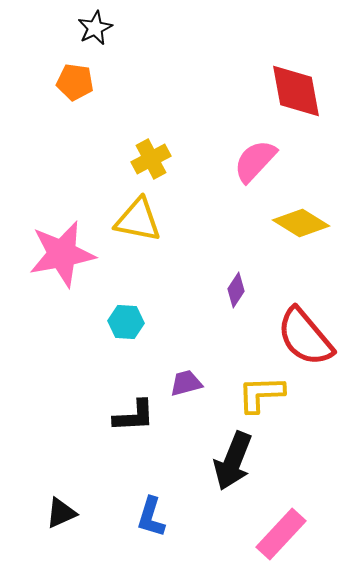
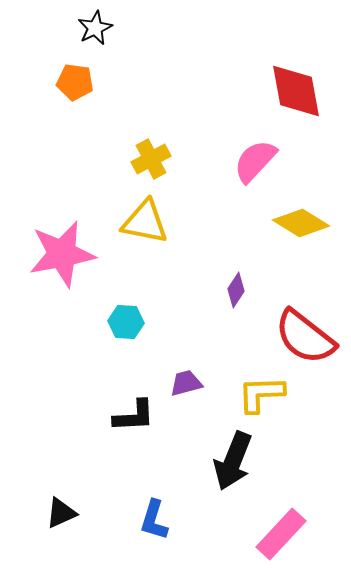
yellow triangle: moved 7 px right, 2 px down
red semicircle: rotated 12 degrees counterclockwise
blue L-shape: moved 3 px right, 3 px down
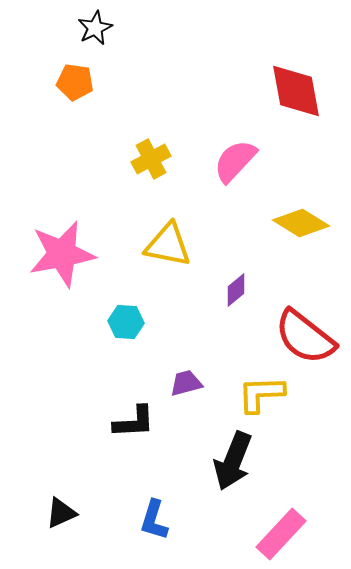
pink semicircle: moved 20 px left
yellow triangle: moved 23 px right, 23 px down
purple diamond: rotated 16 degrees clockwise
black L-shape: moved 6 px down
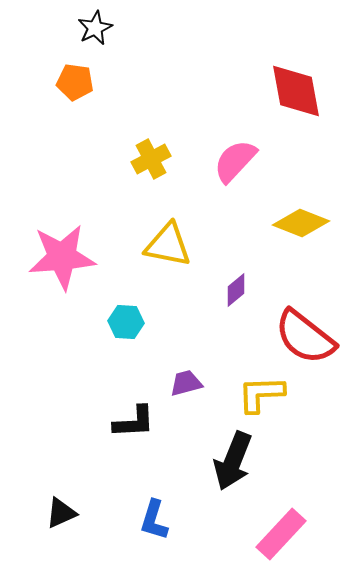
yellow diamond: rotated 10 degrees counterclockwise
pink star: moved 3 px down; rotated 6 degrees clockwise
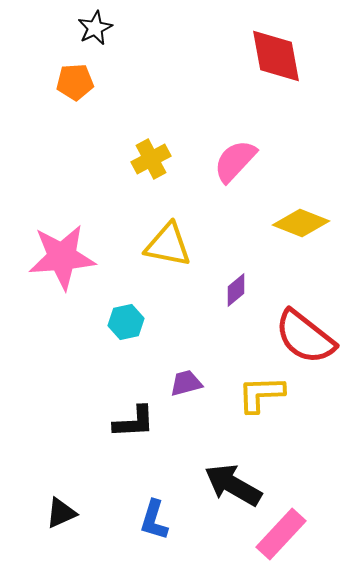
orange pentagon: rotated 12 degrees counterclockwise
red diamond: moved 20 px left, 35 px up
cyan hexagon: rotated 16 degrees counterclockwise
black arrow: moved 24 px down; rotated 98 degrees clockwise
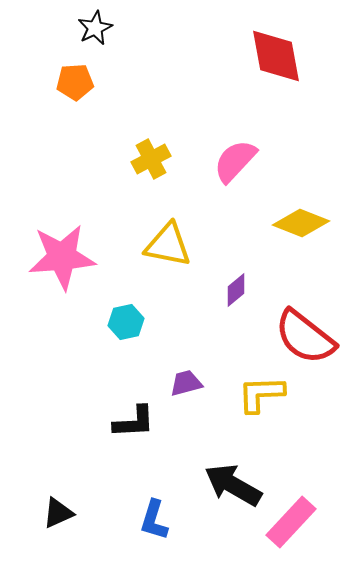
black triangle: moved 3 px left
pink rectangle: moved 10 px right, 12 px up
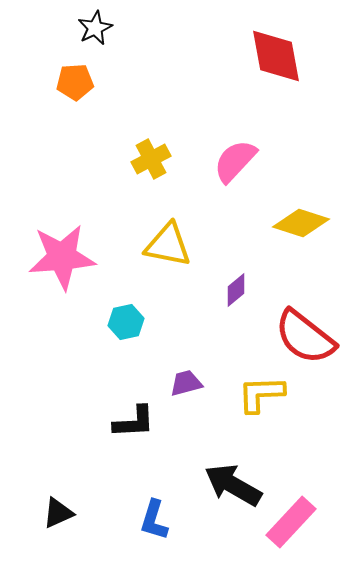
yellow diamond: rotated 4 degrees counterclockwise
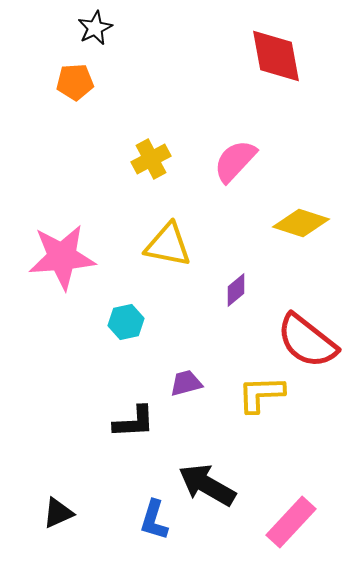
red semicircle: moved 2 px right, 4 px down
black arrow: moved 26 px left
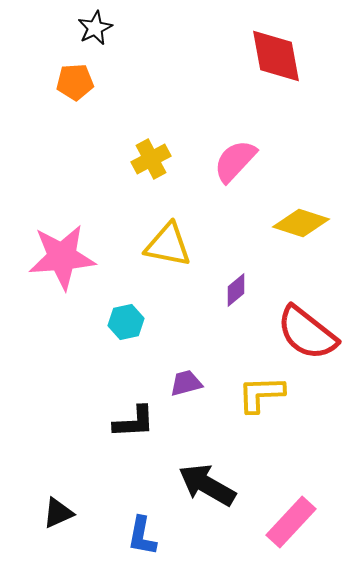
red semicircle: moved 8 px up
blue L-shape: moved 12 px left, 16 px down; rotated 6 degrees counterclockwise
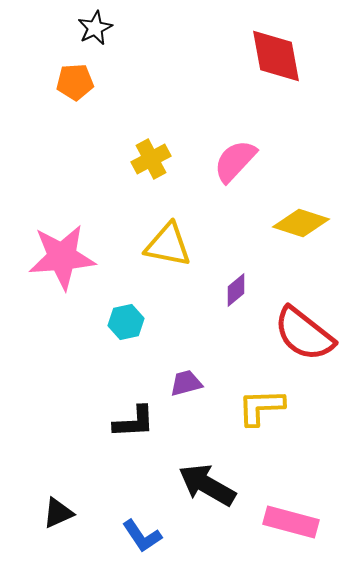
red semicircle: moved 3 px left, 1 px down
yellow L-shape: moved 13 px down
pink rectangle: rotated 62 degrees clockwise
blue L-shape: rotated 45 degrees counterclockwise
